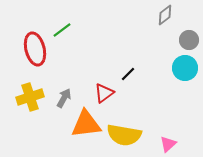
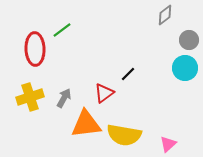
red ellipse: rotated 12 degrees clockwise
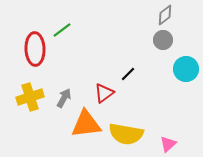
gray circle: moved 26 px left
cyan circle: moved 1 px right, 1 px down
yellow semicircle: moved 2 px right, 1 px up
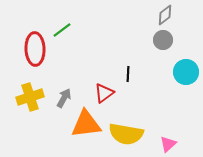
cyan circle: moved 3 px down
black line: rotated 42 degrees counterclockwise
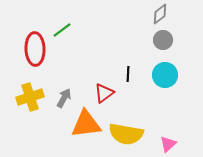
gray diamond: moved 5 px left, 1 px up
cyan circle: moved 21 px left, 3 px down
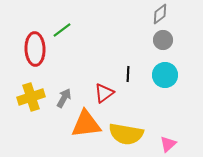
yellow cross: moved 1 px right
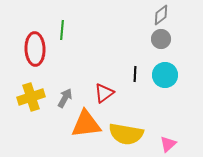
gray diamond: moved 1 px right, 1 px down
green line: rotated 48 degrees counterclockwise
gray circle: moved 2 px left, 1 px up
black line: moved 7 px right
gray arrow: moved 1 px right
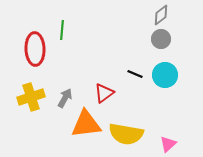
black line: rotated 70 degrees counterclockwise
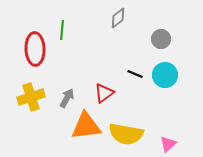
gray diamond: moved 43 px left, 3 px down
gray arrow: moved 2 px right
orange triangle: moved 2 px down
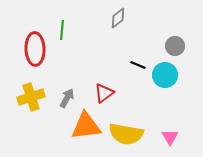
gray circle: moved 14 px right, 7 px down
black line: moved 3 px right, 9 px up
pink triangle: moved 2 px right, 7 px up; rotated 18 degrees counterclockwise
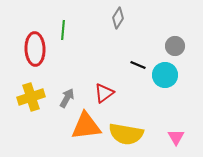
gray diamond: rotated 20 degrees counterclockwise
green line: moved 1 px right
pink triangle: moved 6 px right
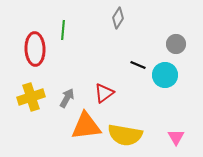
gray circle: moved 1 px right, 2 px up
yellow semicircle: moved 1 px left, 1 px down
